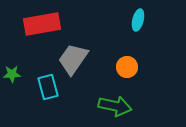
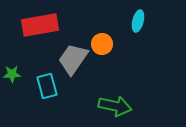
cyan ellipse: moved 1 px down
red rectangle: moved 2 px left, 1 px down
orange circle: moved 25 px left, 23 px up
cyan rectangle: moved 1 px left, 1 px up
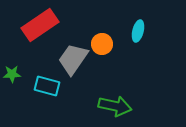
cyan ellipse: moved 10 px down
red rectangle: rotated 24 degrees counterclockwise
cyan rectangle: rotated 60 degrees counterclockwise
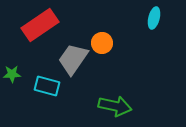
cyan ellipse: moved 16 px right, 13 px up
orange circle: moved 1 px up
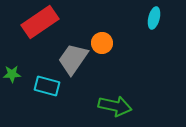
red rectangle: moved 3 px up
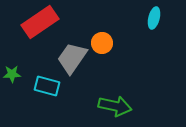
gray trapezoid: moved 1 px left, 1 px up
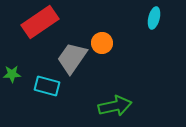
green arrow: rotated 24 degrees counterclockwise
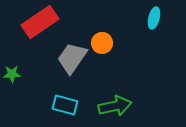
cyan rectangle: moved 18 px right, 19 px down
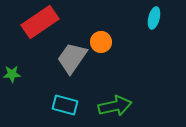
orange circle: moved 1 px left, 1 px up
